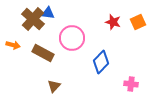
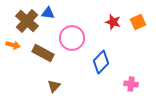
brown cross: moved 6 px left, 2 px down
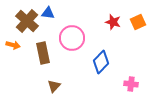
brown rectangle: rotated 50 degrees clockwise
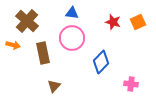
blue triangle: moved 24 px right
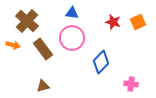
brown rectangle: moved 4 px up; rotated 25 degrees counterclockwise
brown triangle: moved 11 px left; rotated 32 degrees clockwise
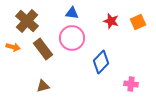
red star: moved 2 px left, 1 px up
orange arrow: moved 2 px down
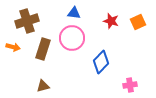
blue triangle: moved 2 px right
brown cross: rotated 30 degrees clockwise
brown rectangle: rotated 55 degrees clockwise
pink cross: moved 1 px left, 1 px down; rotated 16 degrees counterclockwise
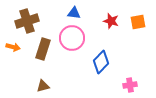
orange square: rotated 14 degrees clockwise
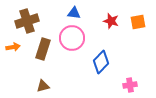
orange arrow: rotated 24 degrees counterclockwise
